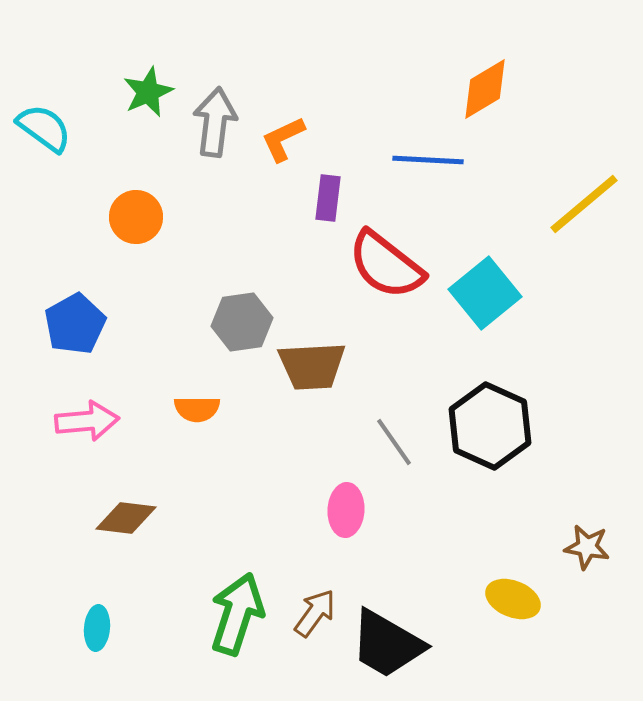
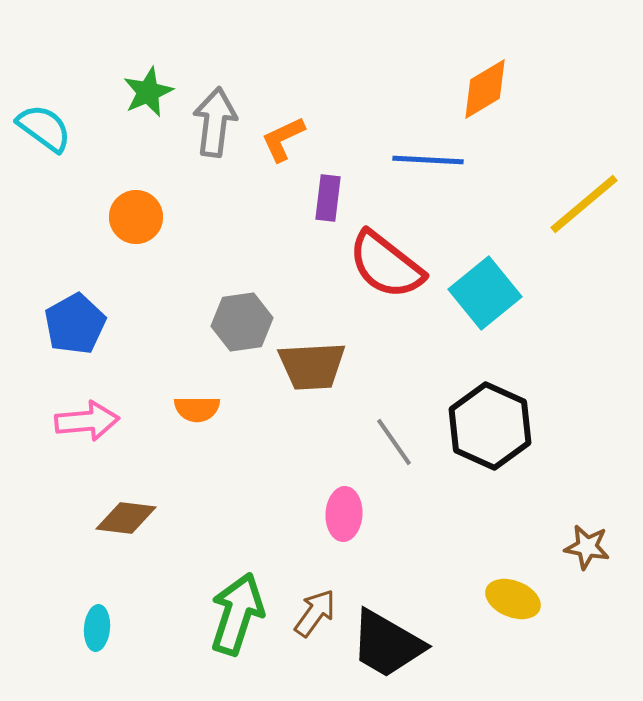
pink ellipse: moved 2 px left, 4 px down
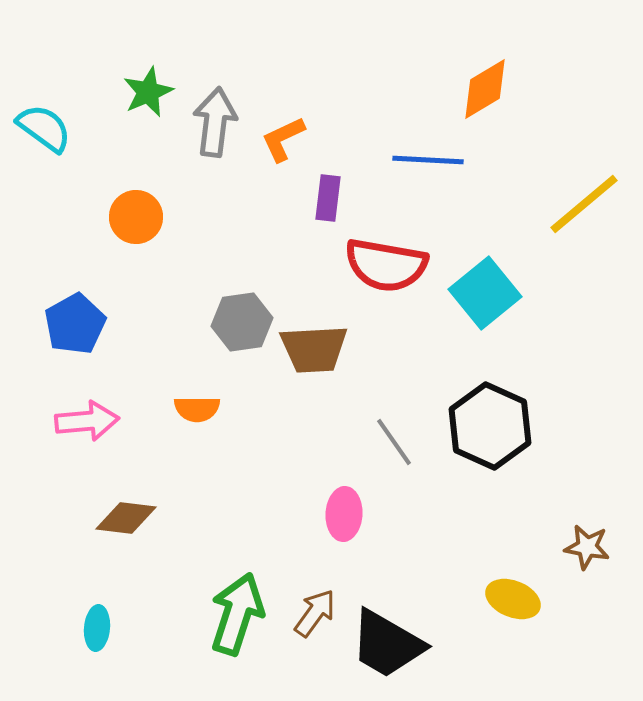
red semicircle: rotated 28 degrees counterclockwise
brown trapezoid: moved 2 px right, 17 px up
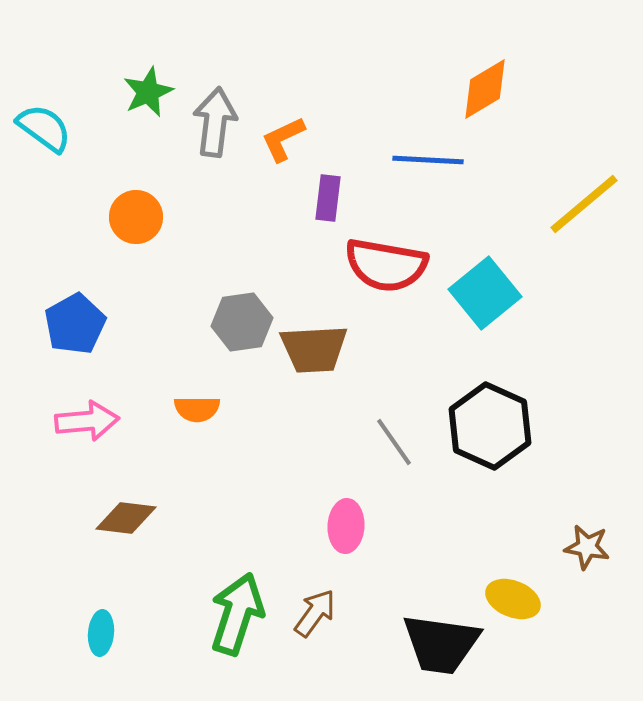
pink ellipse: moved 2 px right, 12 px down
cyan ellipse: moved 4 px right, 5 px down
black trapezoid: moved 54 px right; rotated 22 degrees counterclockwise
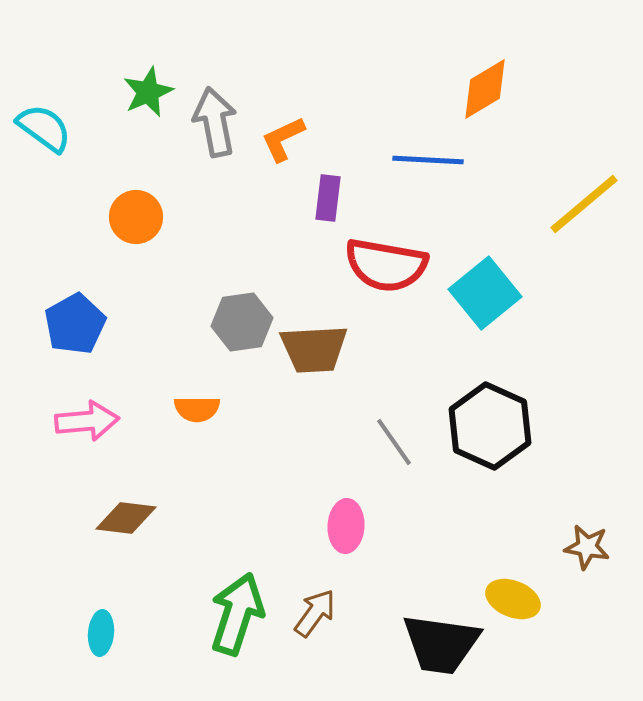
gray arrow: rotated 18 degrees counterclockwise
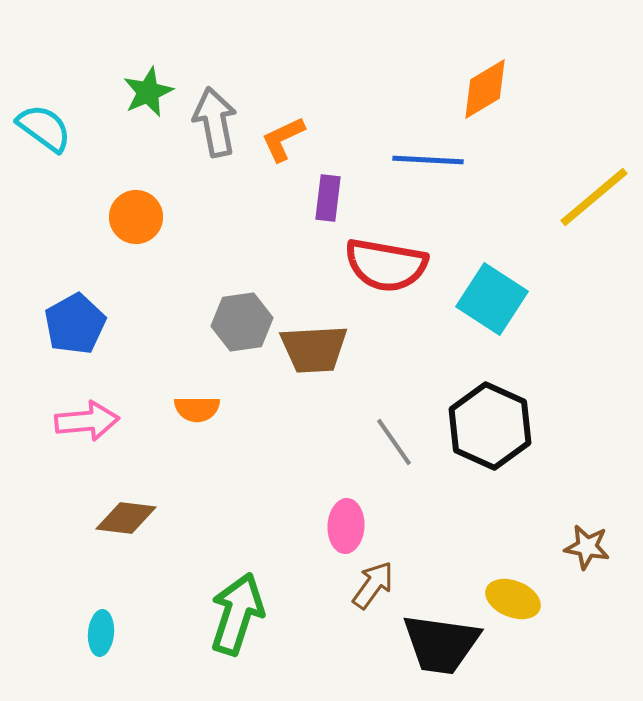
yellow line: moved 10 px right, 7 px up
cyan square: moved 7 px right, 6 px down; rotated 18 degrees counterclockwise
brown arrow: moved 58 px right, 28 px up
